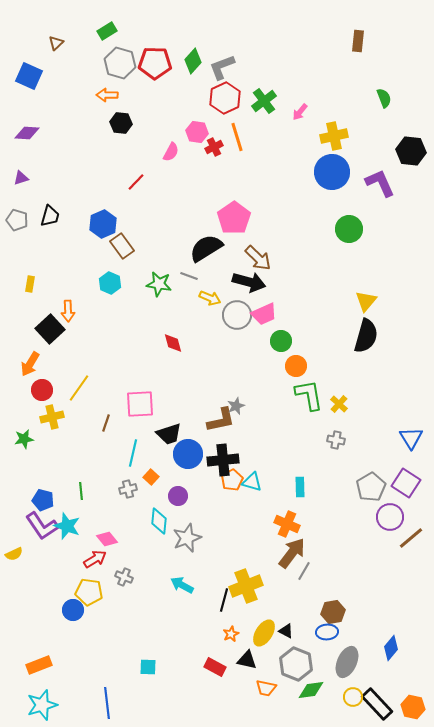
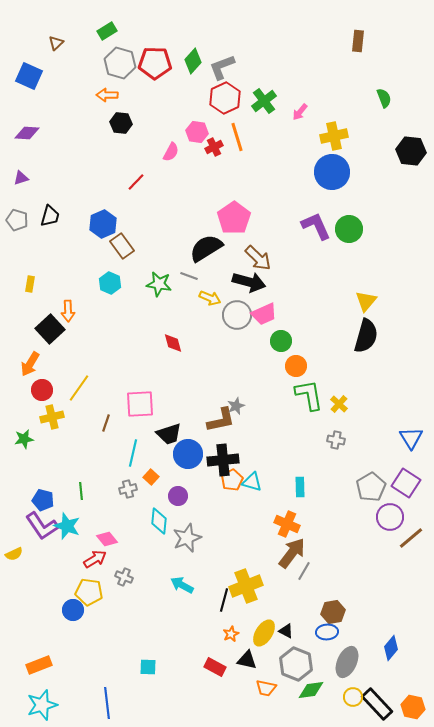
purple L-shape at (380, 183): moved 64 px left, 43 px down
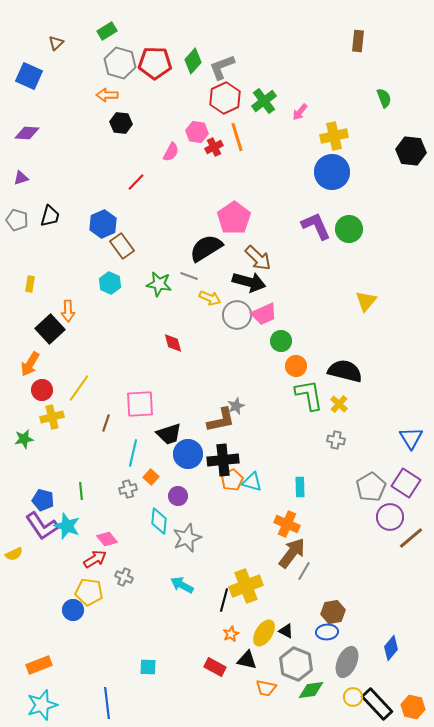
black semicircle at (366, 336): moved 21 px left, 35 px down; rotated 92 degrees counterclockwise
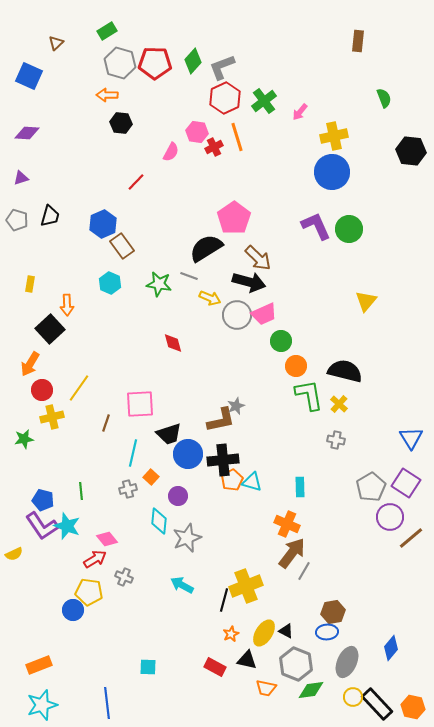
orange arrow at (68, 311): moved 1 px left, 6 px up
